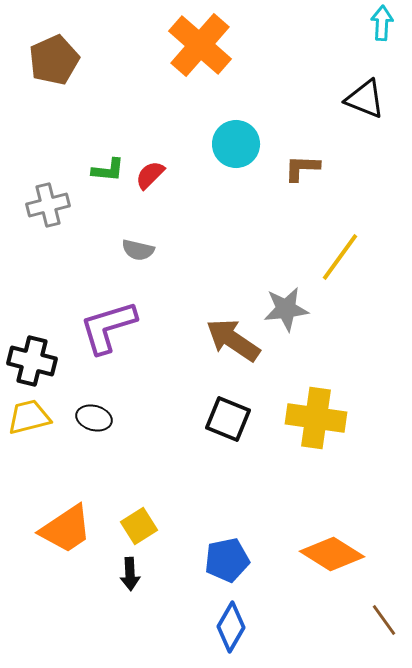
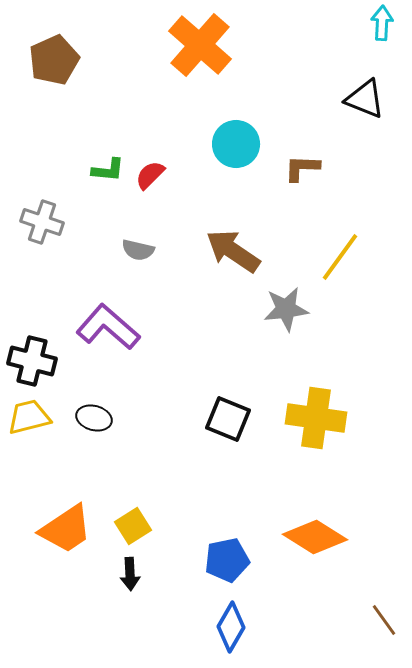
gray cross: moved 6 px left, 17 px down; rotated 33 degrees clockwise
purple L-shape: rotated 58 degrees clockwise
brown arrow: moved 89 px up
yellow square: moved 6 px left
orange diamond: moved 17 px left, 17 px up
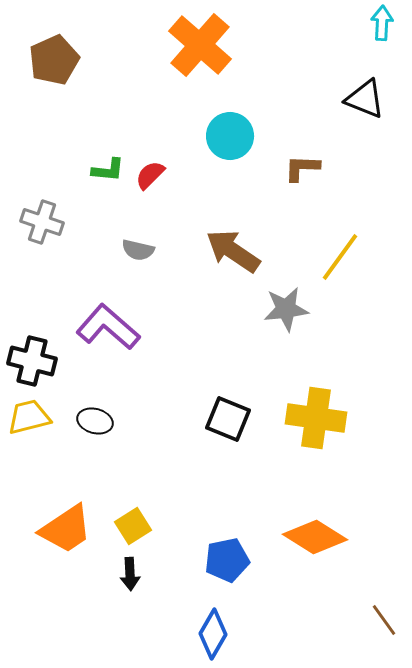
cyan circle: moved 6 px left, 8 px up
black ellipse: moved 1 px right, 3 px down
blue diamond: moved 18 px left, 7 px down
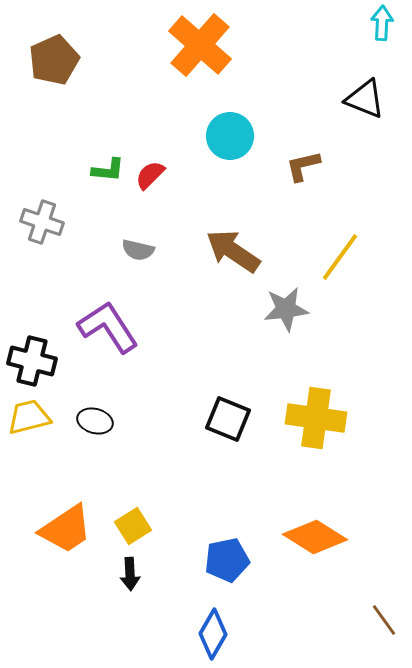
brown L-shape: moved 1 px right, 2 px up; rotated 15 degrees counterclockwise
purple L-shape: rotated 16 degrees clockwise
